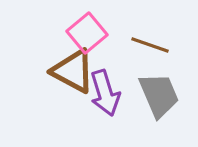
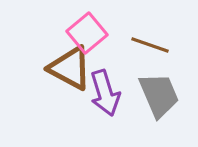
brown triangle: moved 3 px left, 3 px up
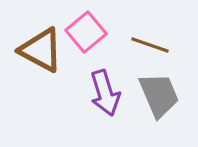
pink square: moved 1 px left, 1 px up
brown triangle: moved 29 px left, 18 px up
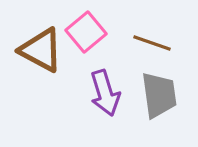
brown line: moved 2 px right, 2 px up
gray trapezoid: rotated 15 degrees clockwise
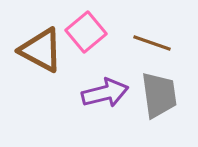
purple arrow: rotated 87 degrees counterclockwise
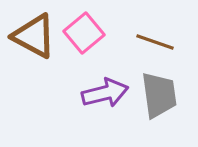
pink square: moved 2 px left, 1 px down
brown line: moved 3 px right, 1 px up
brown triangle: moved 7 px left, 14 px up
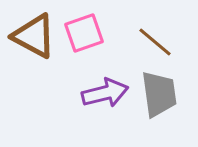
pink square: rotated 21 degrees clockwise
brown line: rotated 21 degrees clockwise
gray trapezoid: moved 1 px up
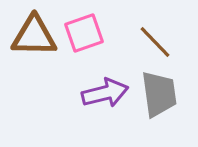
brown triangle: rotated 27 degrees counterclockwise
brown line: rotated 6 degrees clockwise
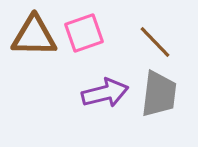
gray trapezoid: rotated 15 degrees clockwise
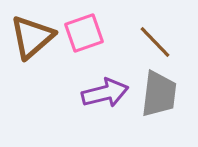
brown triangle: moved 2 px left, 1 px down; rotated 42 degrees counterclockwise
